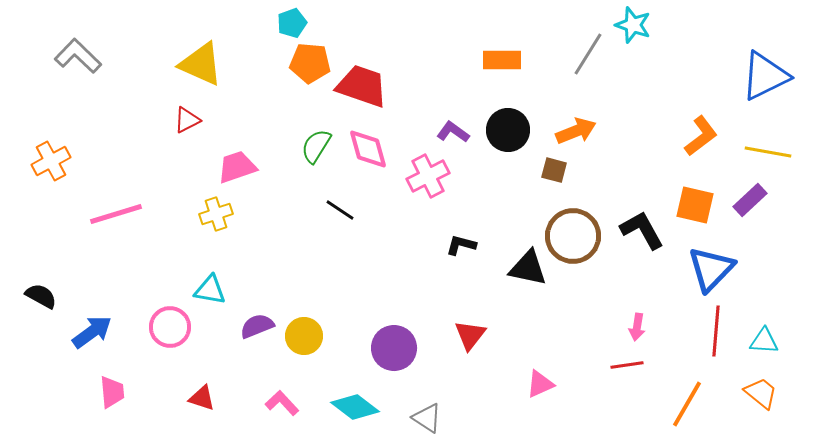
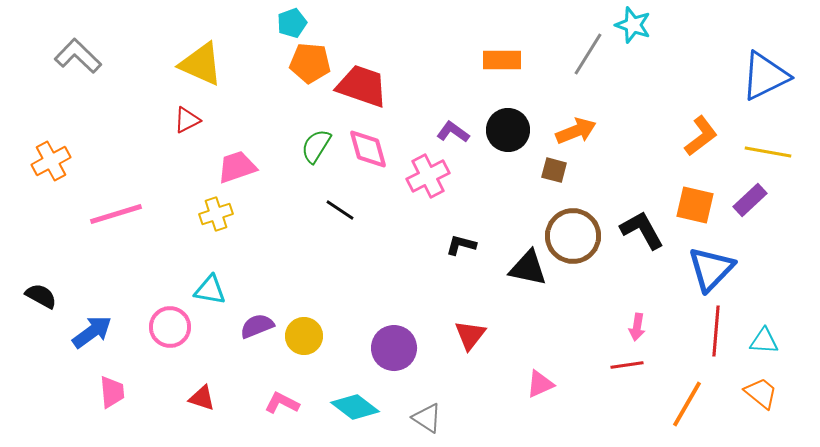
pink L-shape at (282, 403): rotated 20 degrees counterclockwise
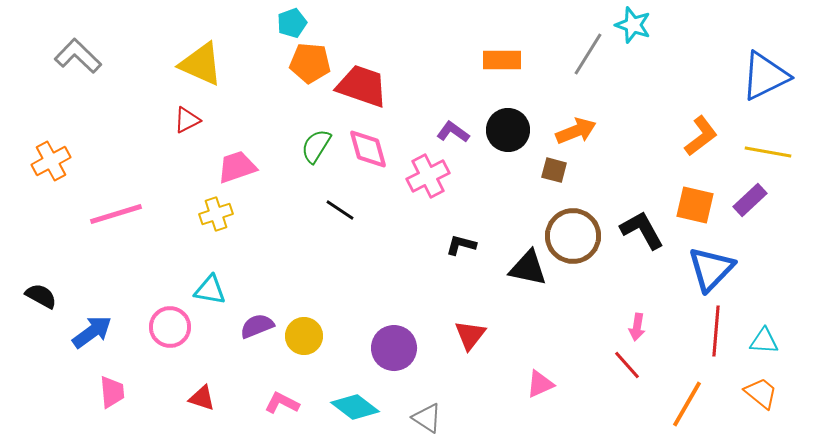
red line at (627, 365): rotated 56 degrees clockwise
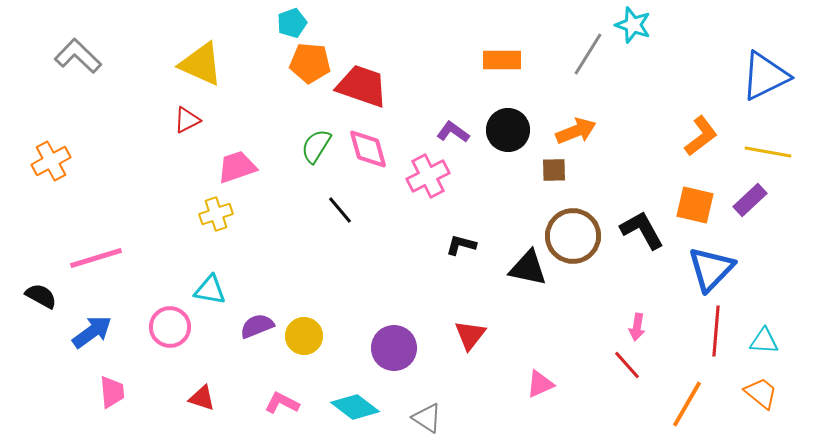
brown square at (554, 170): rotated 16 degrees counterclockwise
black line at (340, 210): rotated 16 degrees clockwise
pink line at (116, 214): moved 20 px left, 44 px down
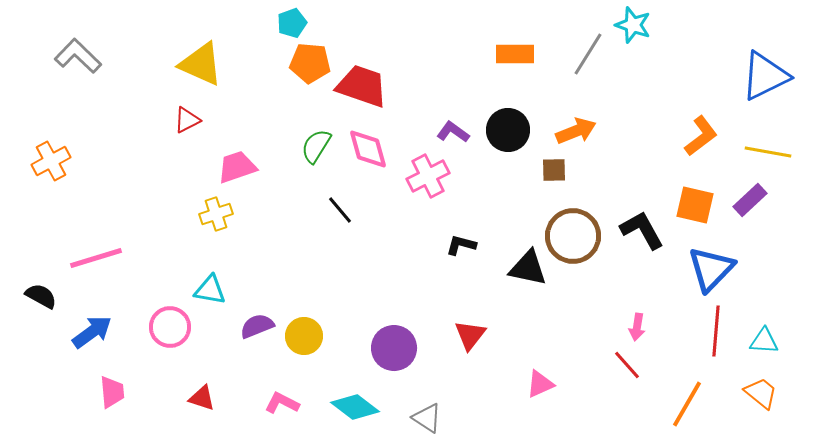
orange rectangle at (502, 60): moved 13 px right, 6 px up
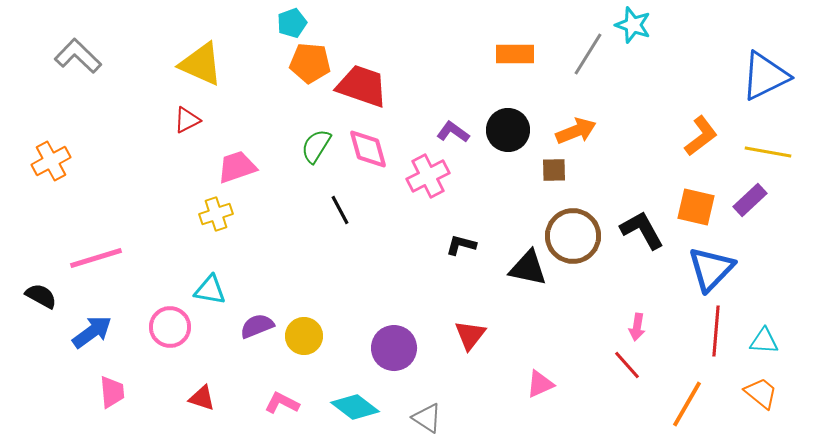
orange square at (695, 205): moved 1 px right, 2 px down
black line at (340, 210): rotated 12 degrees clockwise
